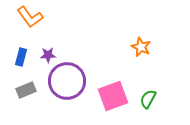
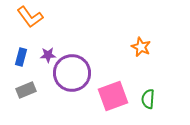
purple circle: moved 5 px right, 8 px up
green semicircle: rotated 24 degrees counterclockwise
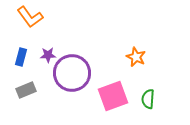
orange star: moved 5 px left, 10 px down
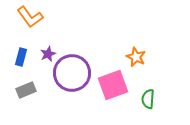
purple star: moved 1 px up; rotated 21 degrees counterclockwise
pink square: moved 11 px up
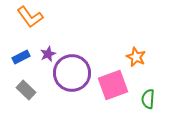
blue rectangle: rotated 48 degrees clockwise
gray rectangle: rotated 66 degrees clockwise
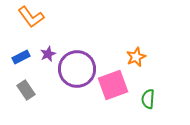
orange L-shape: moved 1 px right
orange star: rotated 24 degrees clockwise
purple circle: moved 5 px right, 4 px up
gray rectangle: rotated 12 degrees clockwise
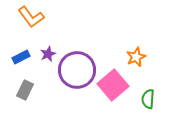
purple circle: moved 1 px down
pink square: rotated 20 degrees counterclockwise
gray rectangle: moved 1 px left; rotated 60 degrees clockwise
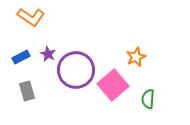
orange L-shape: rotated 20 degrees counterclockwise
purple star: rotated 21 degrees counterclockwise
purple circle: moved 1 px left
gray rectangle: moved 2 px right, 1 px down; rotated 42 degrees counterclockwise
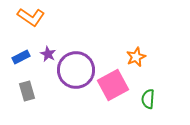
pink square: rotated 12 degrees clockwise
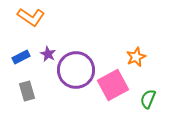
green semicircle: rotated 18 degrees clockwise
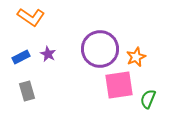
purple circle: moved 24 px right, 21 px up
pink square: moved 6 px right; rotated 20 degrees clockwise
